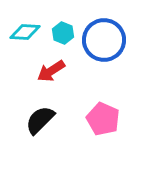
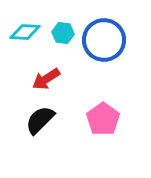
cyan hexagon: rotated 15 degrees counterclockwise
red arrow: moved 5 px left, 8 px down
pink pentagon: rotated 12 degrees clockwise
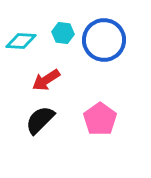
cyan diamond: moved 4 px left, 9 px down
red arrow: moved 1 px down
pink pentagon: moved 3 px left
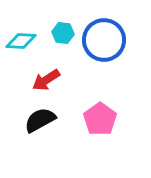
black semicircle: rotated 16 degrees clockwise
